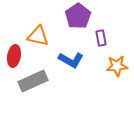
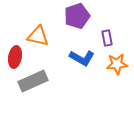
purple pentagon: moved 1 px left; rotated 15 degrees clockwise
purple rectangle: moved 6 px right
red ellipse: moved 1 px right, 1 px down
blue L-shape: moved 11 px right, 2 px up
orange star: moved 2 px up
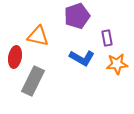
gray rectangle: rotated 40 degrees counterclockwise
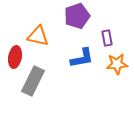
blue L-shape: rotated 40 degrees counterclockwise
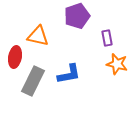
blue L-shape: moved 13 px left, 16 px down
orange star: rotated 20 degrees clockwise
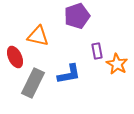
purple rectangle: moved 10 px left, 13 px down
red ellipse: rotated 35 degrees counterclockwise
orange star: rotated 15 degrees clockwise
gray rectangle: moved 2 px down
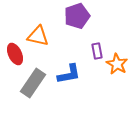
red ellipse: moved 3 px up
gray rectangle: rotated 8 degrees clockwise
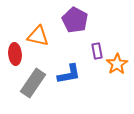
purple pentagon: moved 2 px left, 4 px down; rotated 25 degrees counterclockwise
red ellipse: rotated 20 degrees clockwise
orange star: rotated 10 degrees clockwise
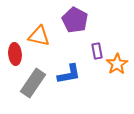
orange triangle: moved 1 px right
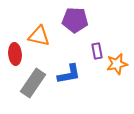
purple pentagon: rotated 25 degrees counterclockwise
orange star: rotated 20 degrees clockwise
